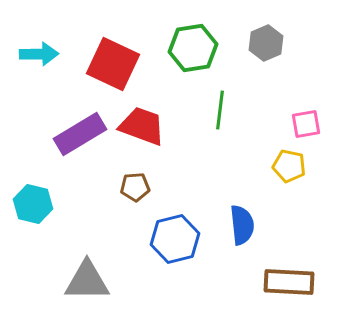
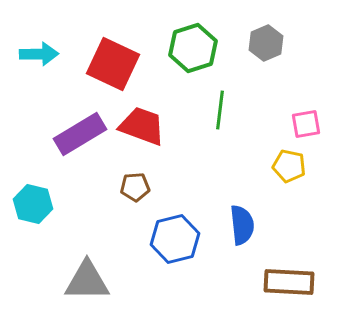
green hexagon: rotated 9 degrees counterclockwise
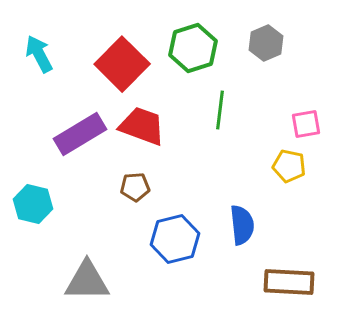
cyan arrow: rotated 117 degrees counterclockwise
red square: moved 9 px right; rotated 20 degrees clockwise
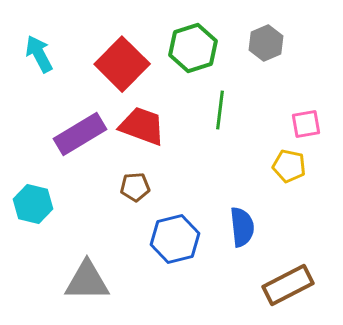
blue semicircle: moved 2 px down
brown rectangle: moved 1 px left, 3 px down; rotated 30 degrees counterclockwise
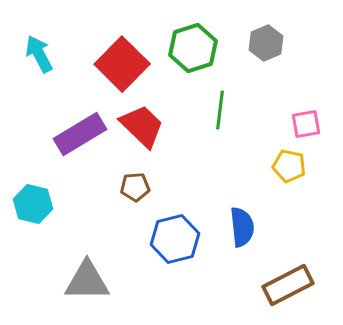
red trapezoid: rotated 24 degrees clockwise
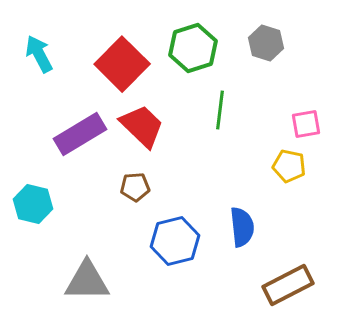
gray hexagon: rotated 20 degrees counterclockwise
blue hexagon: moved 2 px down
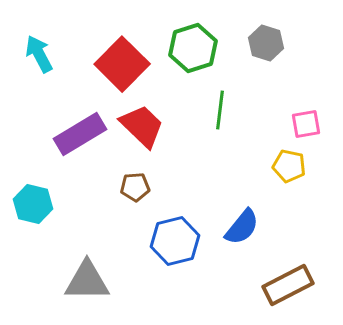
blue semicircle: rotated 45 degrees clockwise
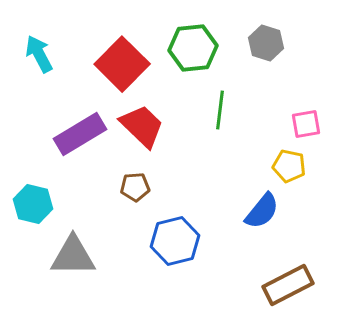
green hexagon: rotated 12 degrees clockwise
blue semicircle: moved 20 px right, 16 px up
gray triangle: moved 14 px left, 25 px up
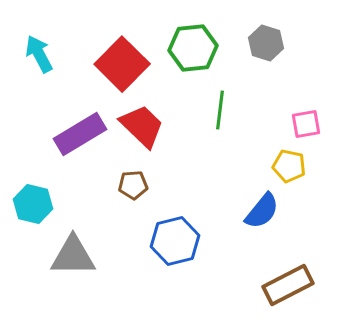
brown pentagon: moved 2 px left, 2 px up
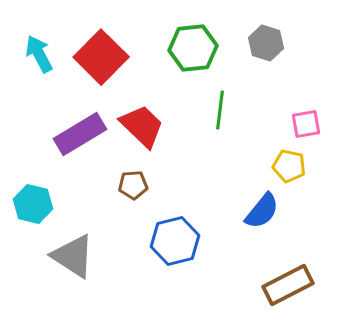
red square: moved 21 px left, 7 px up
gray triangle: rotated 33 degrees clockwise
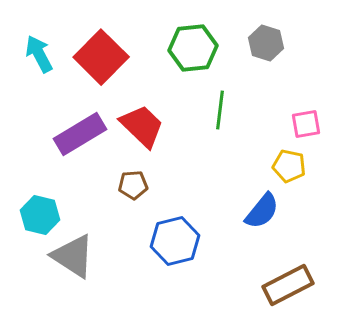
cyan hexagon: moved 7 px right, 11 px down
